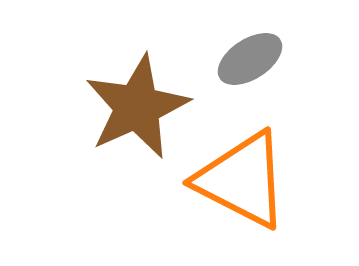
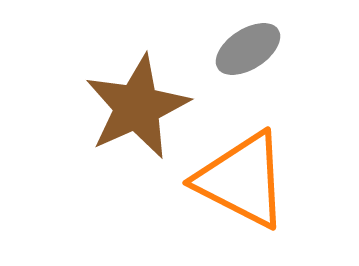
gray ellipse: moved 2 px left, 10 px up
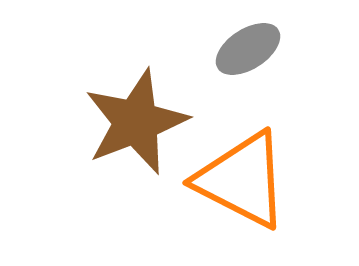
brown star: moved 1 px left, 15 px down; rotated 3 degrees clockwise
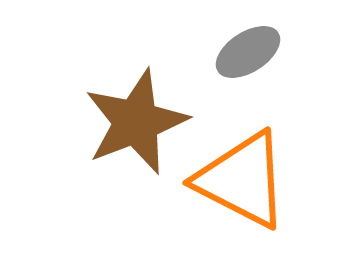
gray ellipse: moved 3 px down
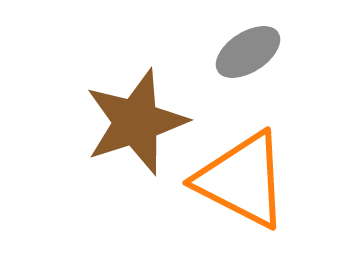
brown star: rotated 3 degrees clockwise
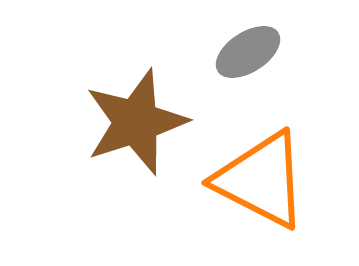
orange triangle: moved 19 px right
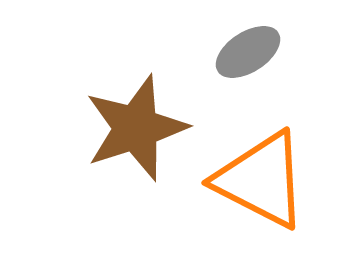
brown star: moved 6 px down
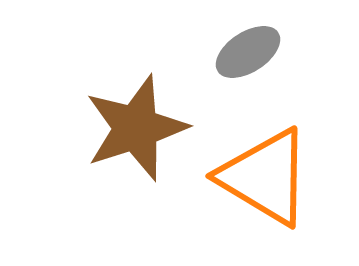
orange triangle: moved 4 px right, 3 px up; rotated 4 degrees clockwise
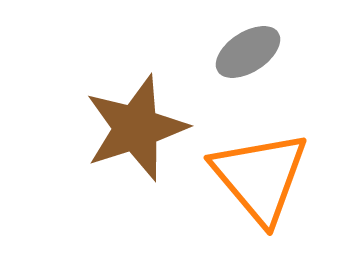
orange triangle: moved 5 px left; rotated 19 degrees clockwise
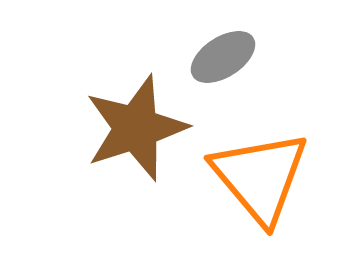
gray ellipse: moved 25 px left, 5 px down
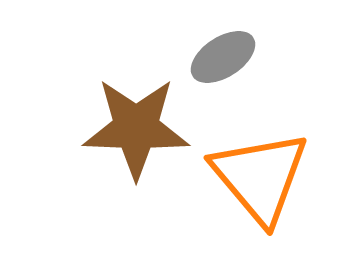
brown star: rotated 20 degrees clockwise
